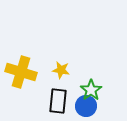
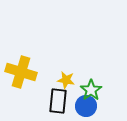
yellow star: moved 5 px right, 10 px down
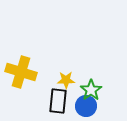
yellow star: rotated 12 degrees counterclockwise
